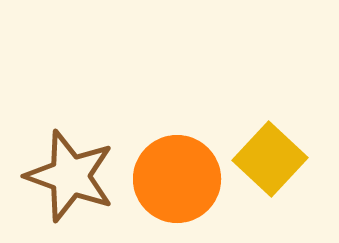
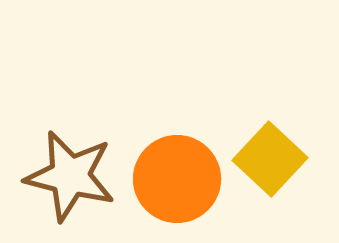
brown star: rotated 6 degrees counterclockwise
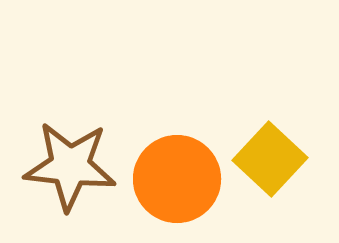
brown star: moved 10 px up; rotated 8 degrees counterclockwise
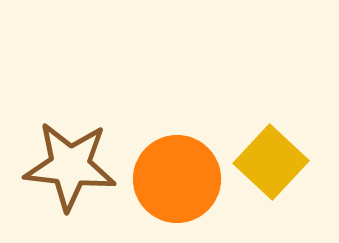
yellow square: moved 1 px right, 3 px down
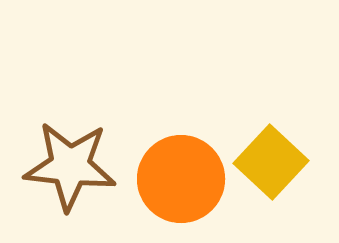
orange circle: moved 4 px right
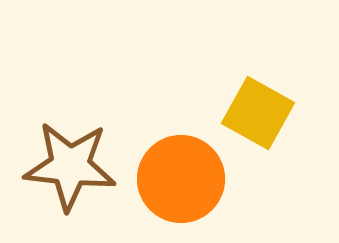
yellow square: moved 13 px left, 49 px up; rotated 14 degrees counterclockwise
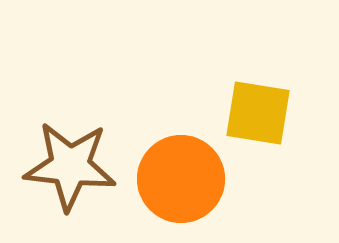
yellow square: rotated 20 degrees counterclockwise
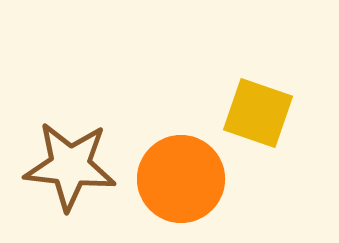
yellow square: rotated 10 degrees clockwise
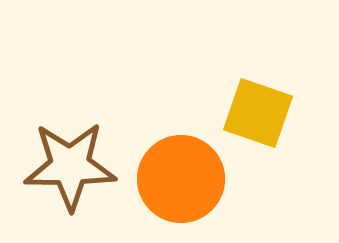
brown star: rotated 6 degrees counterclockwise
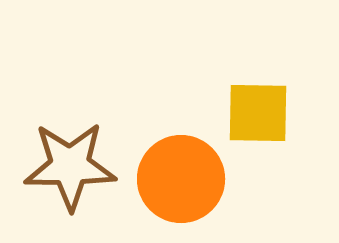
yellow square: rotated 18 degrees counterclockwise
